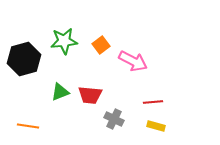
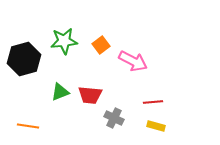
gray cross: moved 1 px up
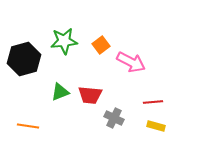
pink arrow: moved 2 px left, 1 px down
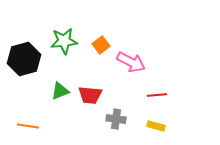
green triangle: moved 1 px up
red line: moved 4 px right, 7 px up
gray cross: moved 2 px right, 1 px down; rotated 18 degrees counterclockwise
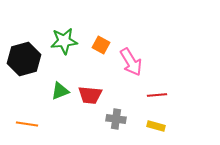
orange square: rotated 24 degrees counterclockwise
pink arrow: rotated 32 degrees clockwise
orange line: moved 1 px left, 2 px up
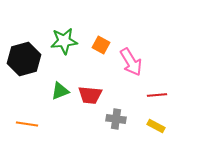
yellow rectangle: rotated 12 degrees clockwise
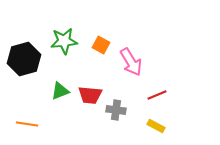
red line: rotated 18 degrees counterclockwise
gray cross: moved 9 px up
